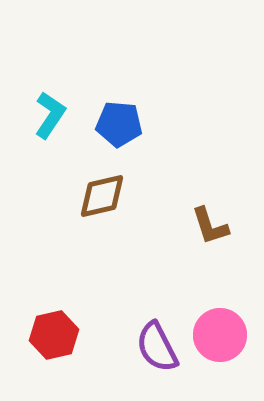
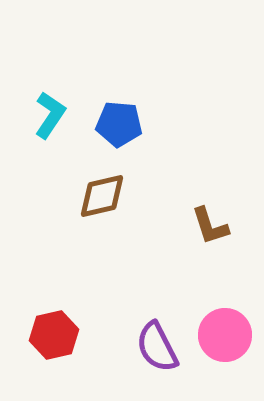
pink circle: moved 5 px right
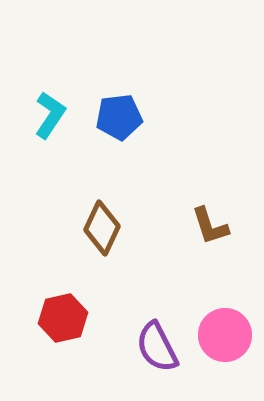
blue pentagon: moved 7 px up; rotated 12 degrees counterclockwise
brown diamond: moved 32 px down; rotated 52 degrees counterclockwise
red hexagon: moved 9 px right, 17 px up
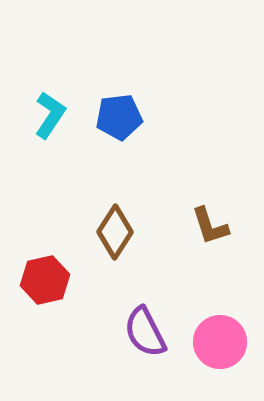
brown diamond: moved 13 px right, 4 px down; rotated 8 degrees clockwise
red hexagon: moved 18 px left, 38 px up
pink circle: moved 5 px left, 7 px down
purple semicircle: moved 12 px left, 15 px up
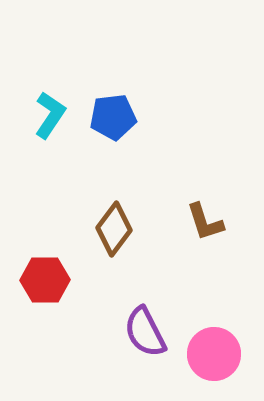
blue pentagon: moved 6 px left
brown L-shape: moved 5 px left, 4 px up
brown diamond: moved 1 px left, 3 px up; rotated 4 degrees clockwise
red hexagon: rotated 12 degrees clockwise
pink circle: moved 6 px left, 12 px down
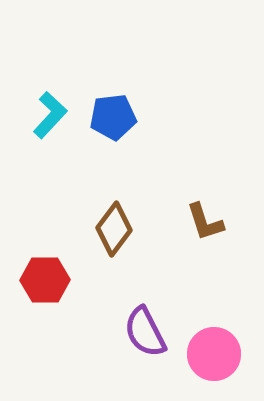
cyan L-shape: rotated 9 degrees clockwise
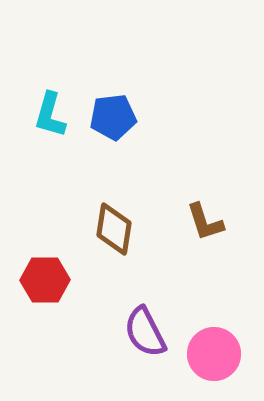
cyan L-shape: rotated 153 degrees clockwise
brown diamond: rotated 28 degrees counterclockwise
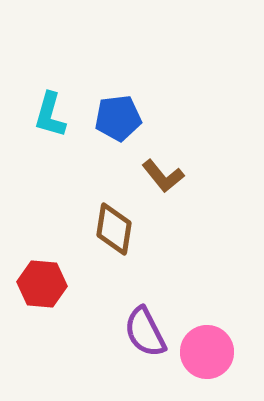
blue pentagon: moved 5 px right, 1 px down
brown L-shape: moved 42 px left, 46 px up; rotated 21 degrees counterclockwise
red hexagon: moved 3 px left, 4 px down; rotated 6 degrees clockwise
pink circle: moved 7 px left, 2 px up
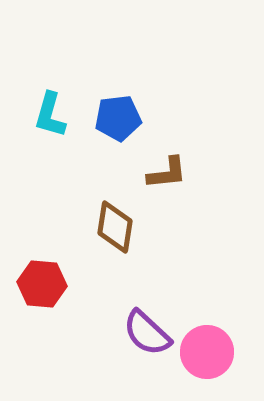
brown L-shape: moved 4 px right, 3 px up; rotated 57 degrees counterclockwise
brown diamond: moved 1 px right, 2 px up
purple semicircle: moved 2 px right, 1 px down; rotated 20 degrees counterclockwise
